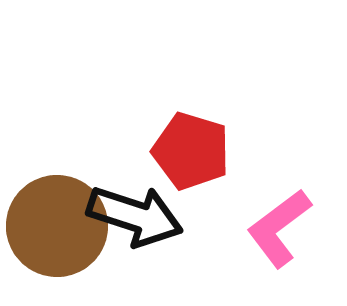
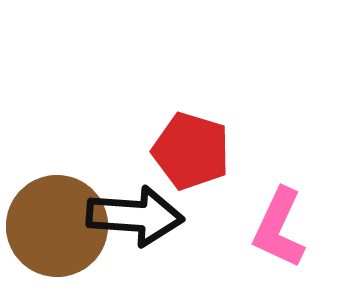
black arrow: rotated 14 degrees counterclockwise
pink L-shape: rotated 28 degrees counterclockwise
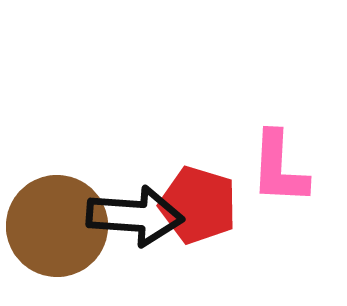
red pentagon: moved 7 px right, 54 px down
pink L-shape: moved 60 px up; rotated 22 degrees counterclockwise
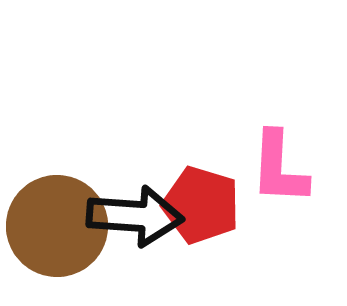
red pentagon: moved 3 px right
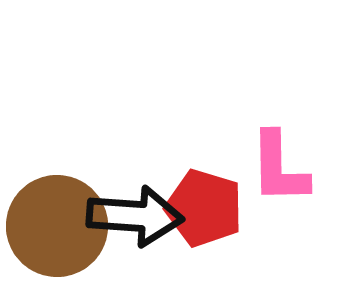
pink L-shape: rotated 4 degrees counterclockwise
red pentagon: moved 3 px right, 3 px down
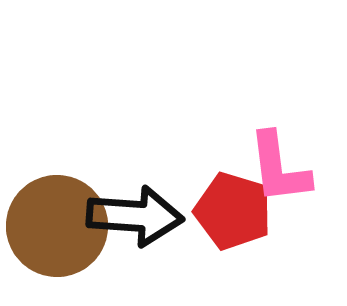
pink L-shape: rotated 6 degrees counterclockwise
red pentagon: moved 29 px right, 3 px down
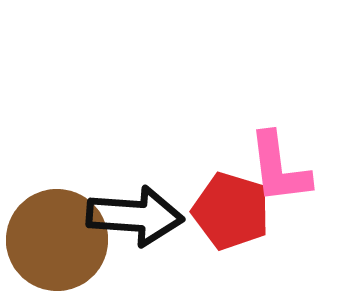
red pentagon: moved 2 px left
brown circle: moved 14 px down
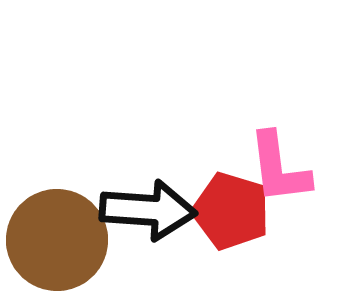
black arrow: moved 13 px right, 6 px up
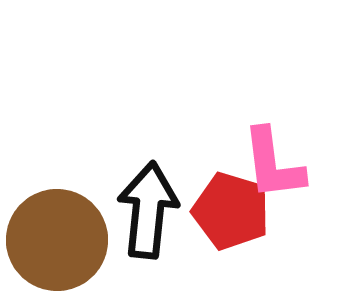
pink L-shape: moved 6 px left, 4 px up
black arrow: rotated 88 degrees counterclockwise
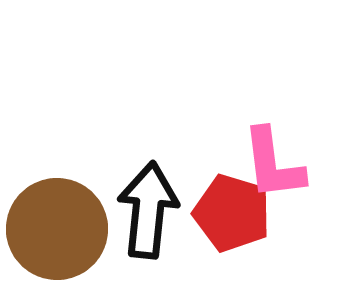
red pentagon: moved 1 px right, 2 px down
brown circle: moved 11 px up
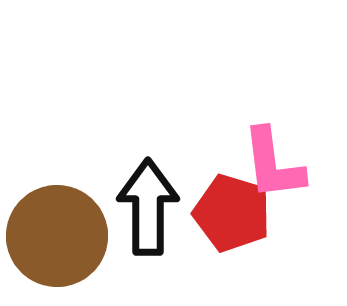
black arrow: moved 3 px up; rotated 6 degrees counterclockwise
brown circle: moved 7 px down
